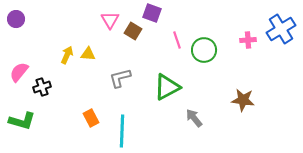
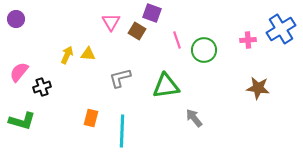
pink triangle: moved 1 px right, 2 px down
brown square: moved 4 px right
green triangle: moved 1 px left, 1 px up; rotated 20 degrees clockwise
brown star: moved 15 px right, 12 px up
orange rectangle: rotated 42 degrees clockwise
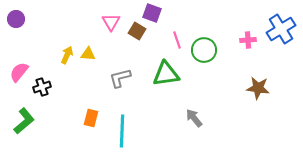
green triangle: moved 12 px up
green L-shape: moved 2 px right; rotated 56 degrees counterclockwise
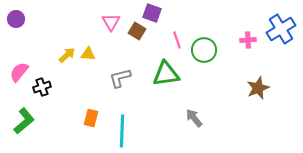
yellow arrow: rotated 24 degrees clockwise
brown star: rotated 30 degrees counterclockwise
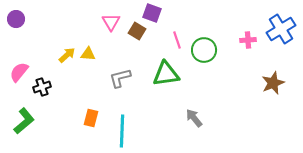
brown star: moved 15 px right, 5 px up
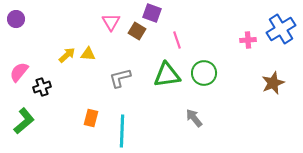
green circle: moved 23 px down
green triangle: moved 1 px right, 1 px down
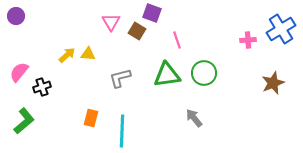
purple circle: moved 3 px up
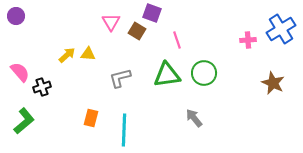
pink semicircle: moved 1 px right; rotated 100 degrees clockwise
brown star: rotated 25 degrees counterclockwise
cyan line: moved 2 px right, 1 px up
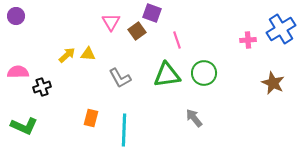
brown square: rotated 24 degrees clockwise
pink semicircle: moved 2 px left; rotated 50 degrees counterclockwise
gray L-shape: rotated 105 degrees counterclockwise
green L-shape: moved 5 px down; rotated 64 degrees clockwise
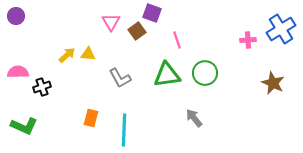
green circle: moved 1 px right
